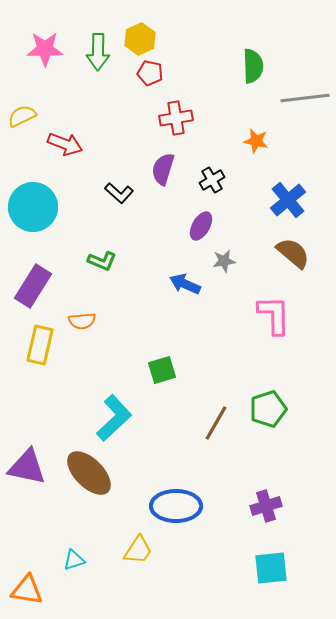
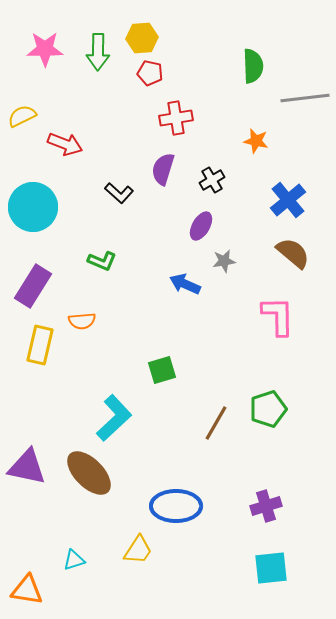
yellow hexagon: moved 2 px right, 1 px up; rotated 20 degrees clockwise
pink L-shape: moved 4 px right, 1 px down
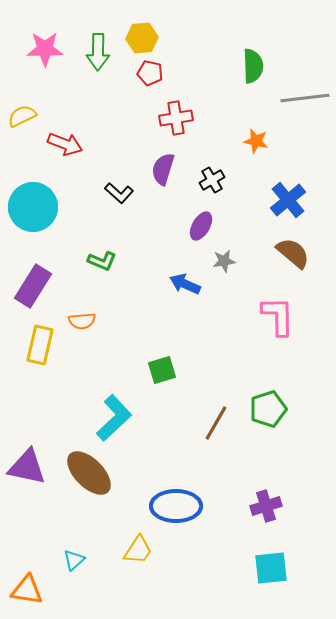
cyan triangle: rotated 25 degrees counterclockwise
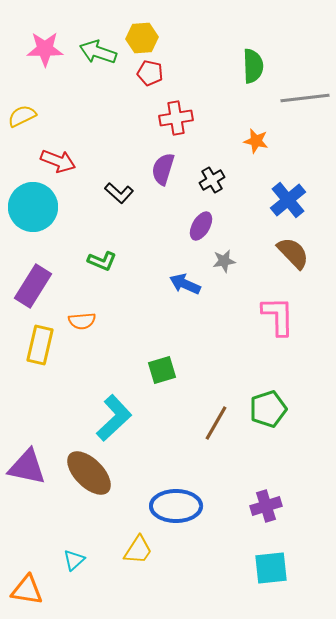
green arrow: rotated 108 degrees clockwise
red arrow: moved 7 px left, 17 px down
brown semicircle: rotated 6 degrees clockwise
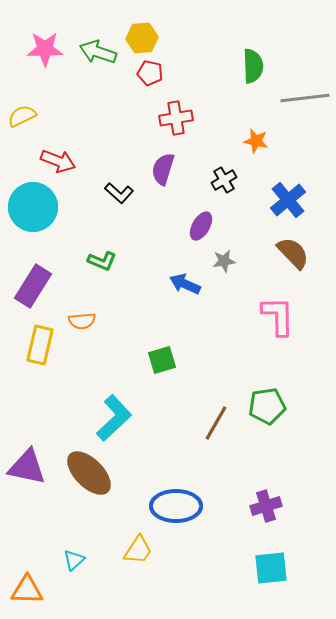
black cross: moved 12 px right
green square: moved 10 px up
green pentagon: moved 1 px left, 3 px up; rotated 9 degrees clockwise
orange triangle: rotated 8 degrees counterclockwise
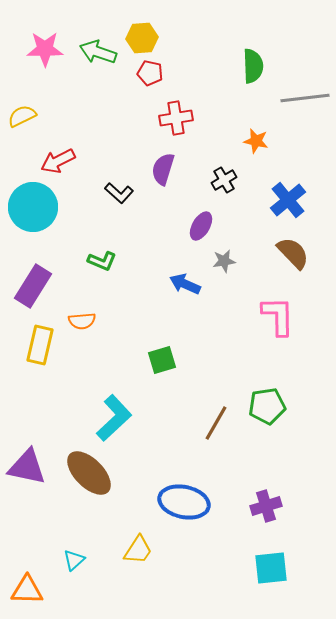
red arrow: rotated 132 degrees clockwise
blue ellipse: moved 8 px right, 4 px up; rotated 12 degrees clockwise
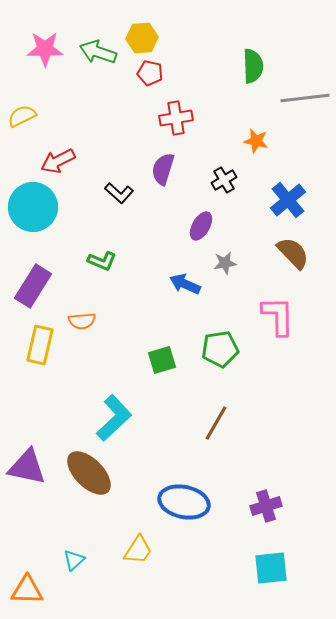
gray star: moved 1 px right, 2 px down
green pentagon: moved 47 px left, 57 px up
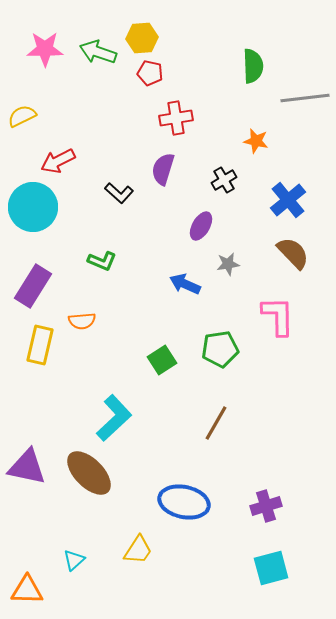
gray star: moved 3 px right, 1 px down
green square: rotated 16 degrees counterclockwise
cyan square: rotated 9 degrees counterclockwise
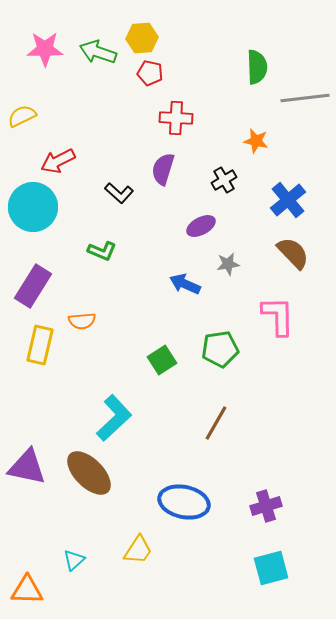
green semicircle: moved 4 px right, 1 px down
red cross: rotated 12 degrees clockwise
purple ellipse: rotated 32 degrees clockwise
green L-shape: moved 10 px up
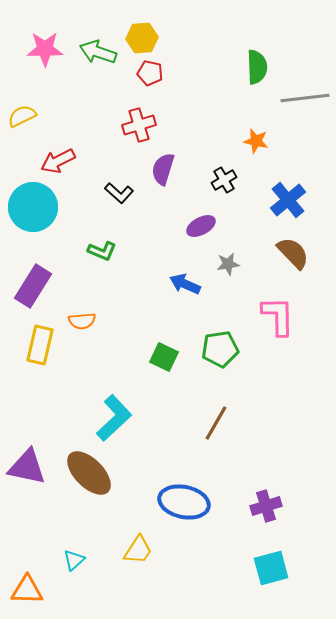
red cross: moved 37 px left, 7 px down; rotated 20 degrees counterclockwise
green square: moved 2 px right, 3 px up; rotated 32 degrees counterclockwise
